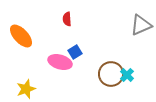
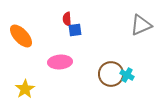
blue square: moved 22 px up; rotated 24 degrees clockwise
pink ellipse: rotated 20 degrees counterclockwise
cyan cross: rotated 16 degrees counterclockwise
yellow star: moved 1 px left; rotated 12 degrees counterclockwise
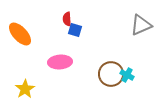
blue square: rotated 24 degrees clockwise
orange ellipse: moved 1 px left, 2 px up
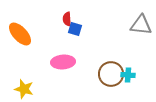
gray triangle: rotated 30 degrees clockwise
blue square: moved 1 px up
pink ellipse: moved 3 px right
cyan cross: moved 1 px right; rotated 24 degrees counterclockwise
yellow star: moved 1 px left; rotated 24 degrees counterclockwise
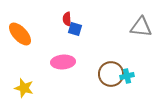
gray triangle: moved 2 px down
cyan cross: moved 1 px left, 1 px down; rotated 16 degrees counterclockwise
yellow star: moved 1 px up
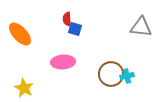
yellow star: rotated 12 degrees clockwise
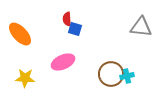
pink ellipse: rotated 20 degrees counterclockwise
yellow star: moved 1 px right, 10 px up; rotated 24 degrees counterclockwise
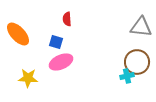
blue square: moved 19 px left, 13 px down
orange ellipse: moved 2 px left
pink ellipse: moved 2 px left
brown circle: moved 26 px right, 12 px up
yellow star: moved 3 px right
